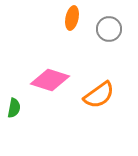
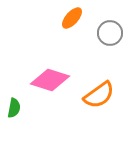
orange ellipse: rotated 30 degrees clockwise
gray circle: moved 1 px right, 4 px down
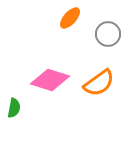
orange ellipse: moved 2 px left
gray circle: moved 2 px left, 1 px down
orange semicircle: moved 12 px up
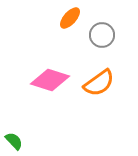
gray circle: moved 6 px left, 1 px down
green semicircle: moved 33 px down; rotated 54 degrees counterclockwise
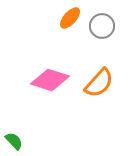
gray circle: moved 9 px up
orange semicircle: rotated 12 degrees counterclockwise
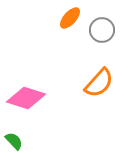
gray circle: moved 4 px down
pink diamond: moved 24 px left, 18 px down
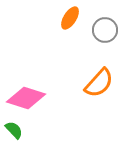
orange ellipse: rotated 10 degrees counterclockwise
gray circle: moved 3 px right
green semicircle: moved 11 px up
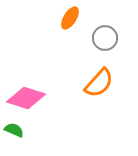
gray circle: moved 8 px down
green semicircle: rotated 24 degrees counterclockwise
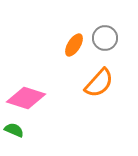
orange ellipse: moved 4 px right, 27 px down
